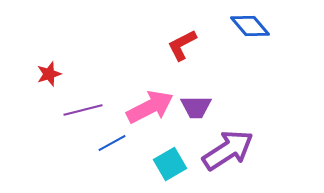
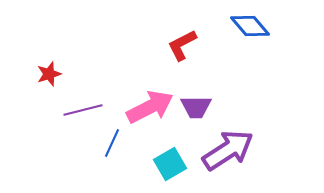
blue line: rotated 36 degrees counterclockwise
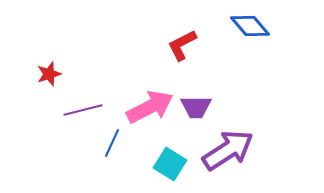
cyan square: rotated 28 degrees counterclockwise
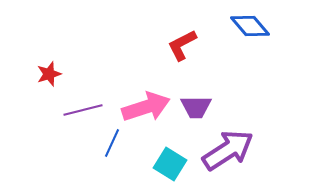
pink arrow: moved 4 px left; rotated 9 degrees clockwise
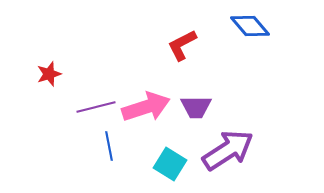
purple line: moved 13 px right, 3 px up
blue line: moved 3 px left, 3 px down; rotated 36 degrees counterclockwise
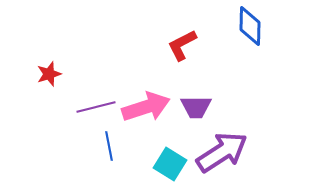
blue diamond: rotated 42 degrees clockwise
purple arrow: moved 6 px left, 2 px down
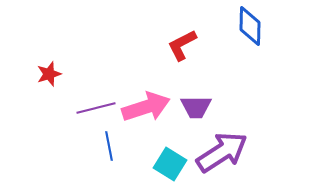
purple line: moved 1 px down
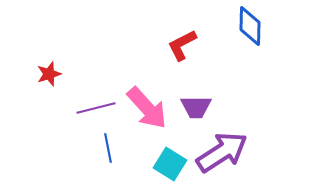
pink arrow: moved 1 px right, 1 px down; rotated 66 degrees clockwise
blue line: moved 1 px left, 2 px down
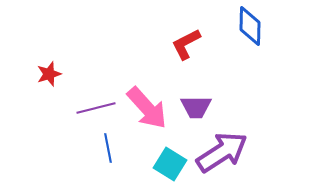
red L-shape: moved 4 px right, 1 px up
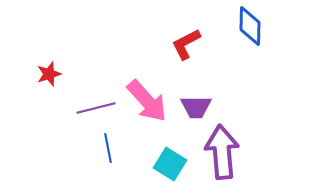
pink arrow: moved 7 px up
purple arrow: rotated 62 degrees counterclockwise
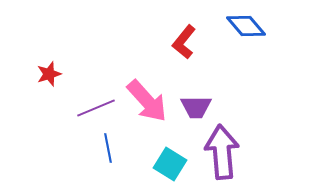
blue diamond: moved 4 px left; rotated 42 degrees counterclockwise
red L-shape: moved 2 px left, 2 px up; rotated 24 degrees counterclockwise
purple line: rotated 9 degrees counterclockwise
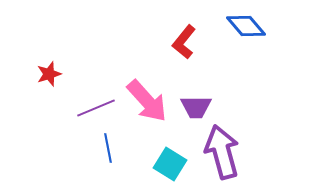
purple arrow: rotated 10 degrees counterclockwise
